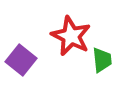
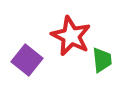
purple square: moved 6 px right
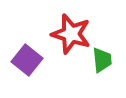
red star: moved 2 px up; rotated 9 degrees counterclockwise
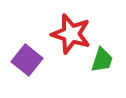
green trapezoid: rotated 24 degrees clockwise
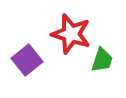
purple square: rotated 12 degrees clockwise
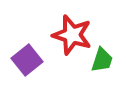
red star: moved 1 px right, 1 px down
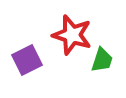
purple square: rotated 12 degrees clockwise
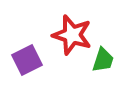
green trapezoid: moved 1 px right
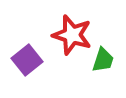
purple square: rotated 12 degrees counterclockwise
